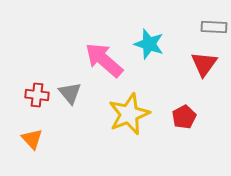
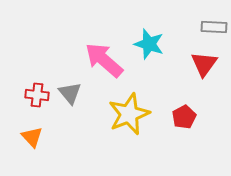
orange triangle: moved 2 px up
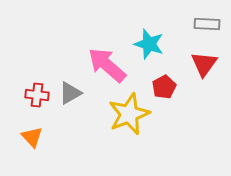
gray rectangle: moved 7 px left, 3 px up
pink arrow: moved 3 px right, 5 px down
gray triangle: rotated 40 degrees clockwise
red pentagon: moved 20 px left, 30 px up
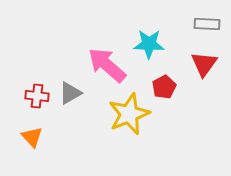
cyan star: rotated 16 degrees counterclockwise
red cross: moved 1 px down
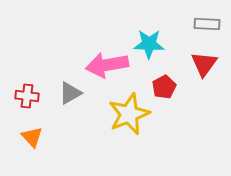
pink arrow: rotated 51 degrees counterclockwise
red cross: moved 10 px left
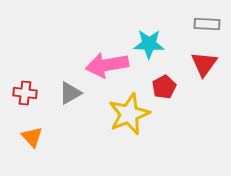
red cross: moved 2 px left, 3 px up
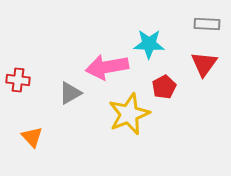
pink arrow: moved 2 px down
red cross: moved 7 px left, 13 px up
